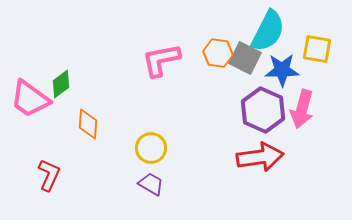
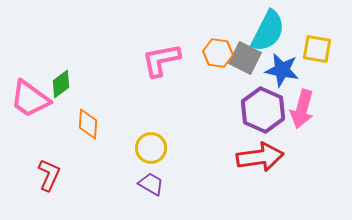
blue star: rotated 12 degrees clockwise
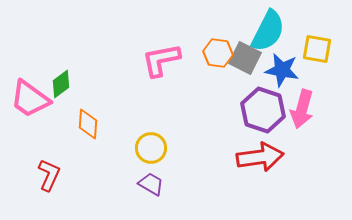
purple hexagon: rotated 6 degrees counterclockwise
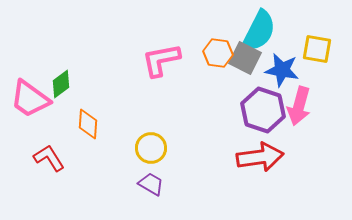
cyan semicircle: moved 9 px left
pink arrow: moved 3 px left, 3 px up
red L-shape: moved 17 px up; rotated 56 degrees counterclockwise
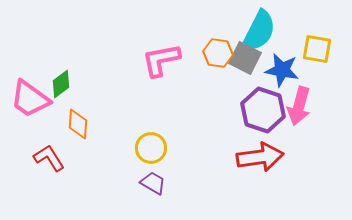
orange diamond: moved 10 px left
purple trapezoid: moved 2 px right, 1 px up
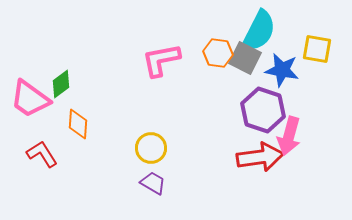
pink arrow: moved 10 px left, 30 px down
red L-shape: moved 7 px left, 4 px up
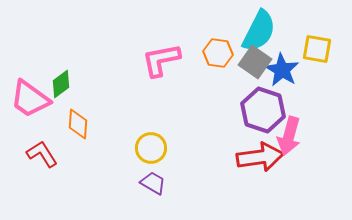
gray square: moved 10 px right, 4 px down; rotated 8 degrees clockwise
blue star: rotated 20 degrees clockwise
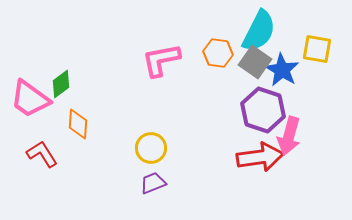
purple trapezoid: rotated 52 degrees counterclockwise
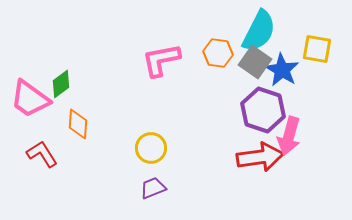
purple trapezoid: moved 5 px down
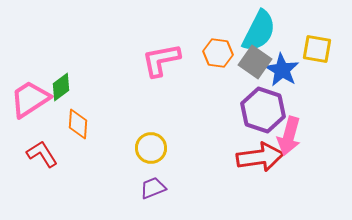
green diamond: moved 3 px down
pink trapezoid: rotated 111 degrees clockwise
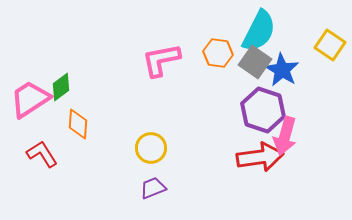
yellow square: moved 13 px right, 4 px up; rotated 24 degrees clockwise
pink arrow: moved 4 px left
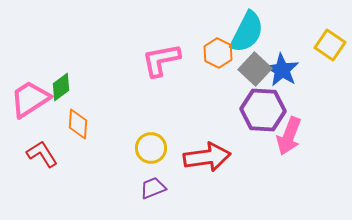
cyan semicircle: moved 12 px left, 1 px down
orange hexagon: rotated 20 degrees clockwise
gray square: moved 7 px down; rotated 8 degrees clockwise
purple hexagon: rotated 15 degrees counterclockwise
pink arrow: moved 4 px right; rotated 6 degrees clockwise
red arrow: moved 53 px left
